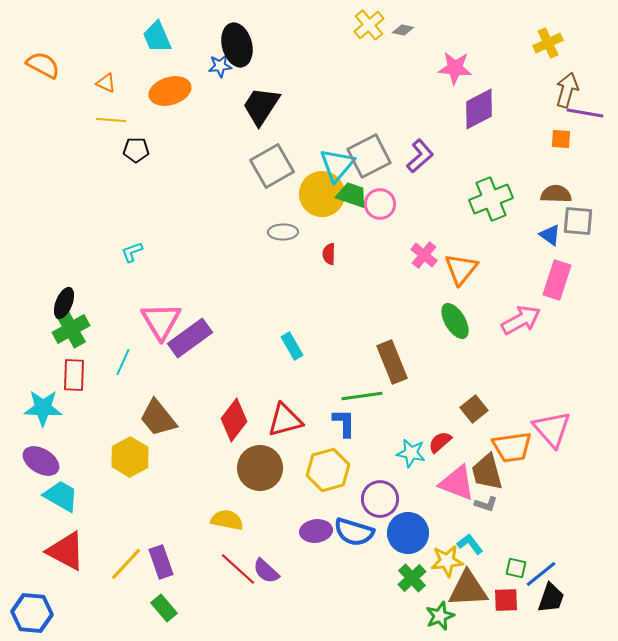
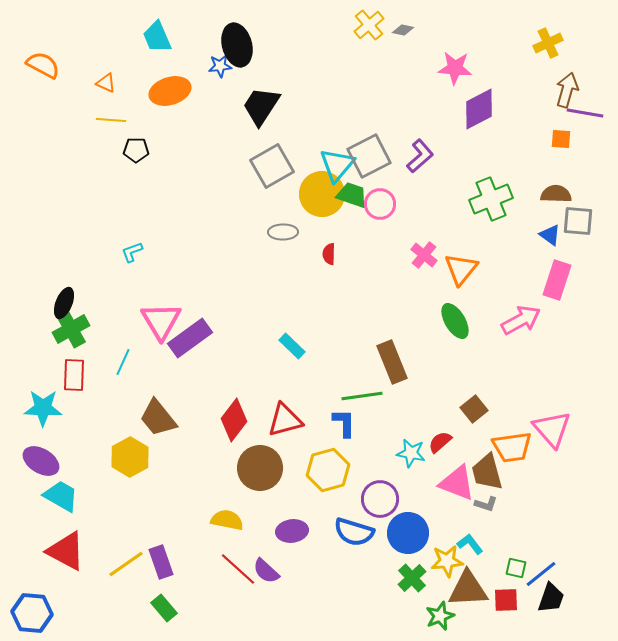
cyan rectangle at (292, 346): rotated 16 degrees counterclockwise
purple ellipse at (316, 531): moved 24 px left
yellow line at (126, 564): rotated 12 degrees clockwise
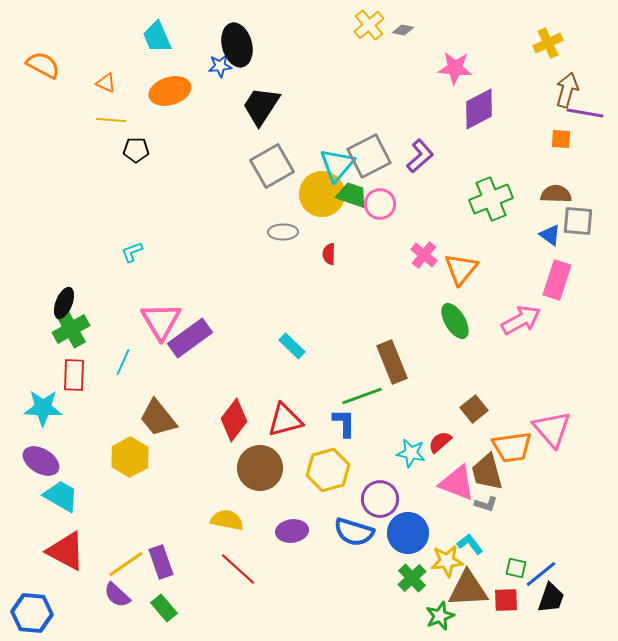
green line at (362, 396): rotated 12 degrees counterclockwise
purple semicircle at (266, 571): moved 149 px left, 24 px down
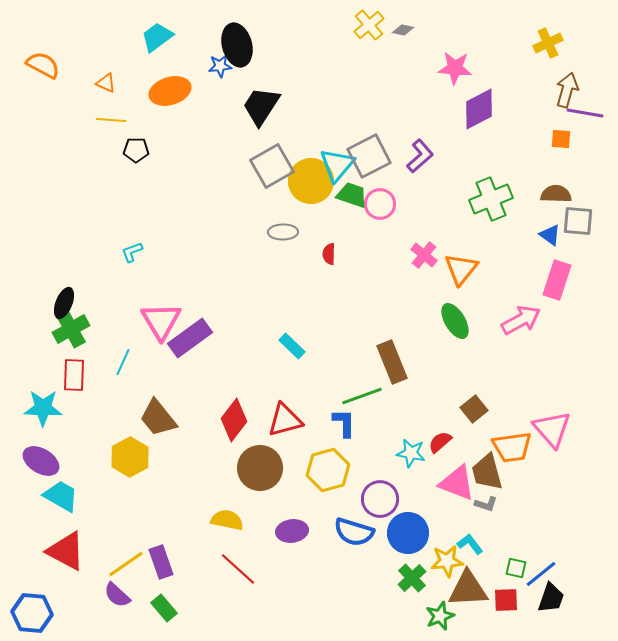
cyan trapezoid at (157, 37): rotated 76 degrees clockwise
yellow circle at (322, 194): moved 11 px left, 13 px up
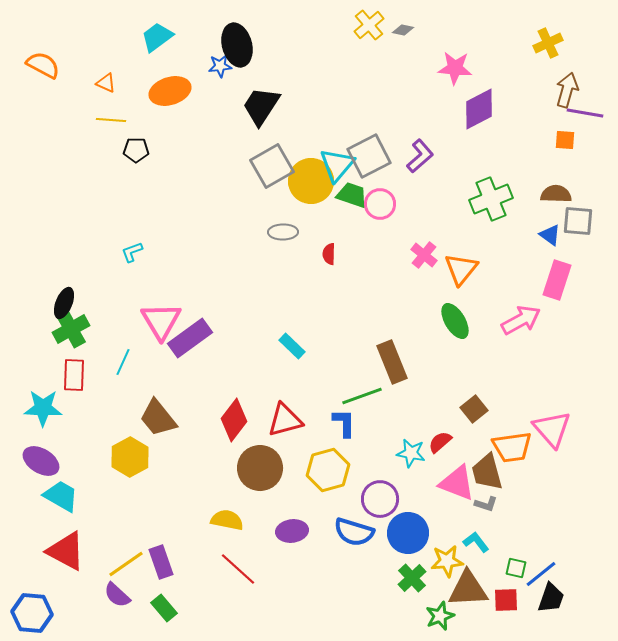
orange square at (561, 139): moved 4 px right, 1 px down
cyan L-shape at (470, 544): moved 6 px right, 2 px up
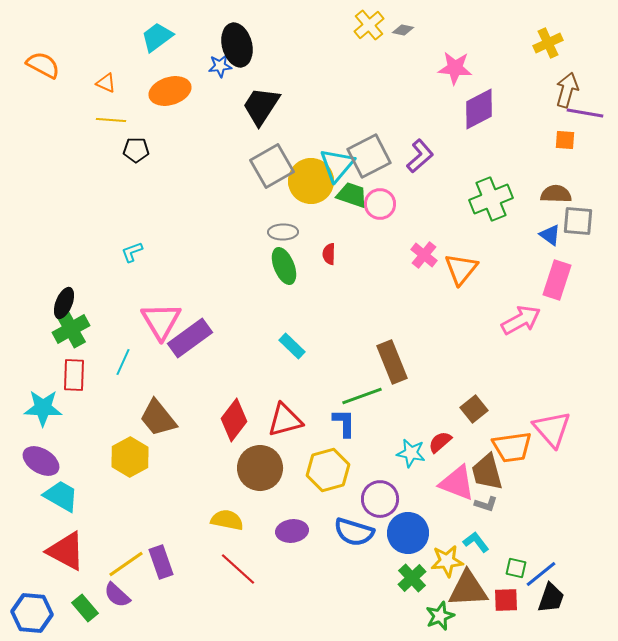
green ellipse at (455, 321): moved 171 px left, 55 px up; rotated 9 degrees clockwise
green rectangle at (164, 608): moved 79 px left
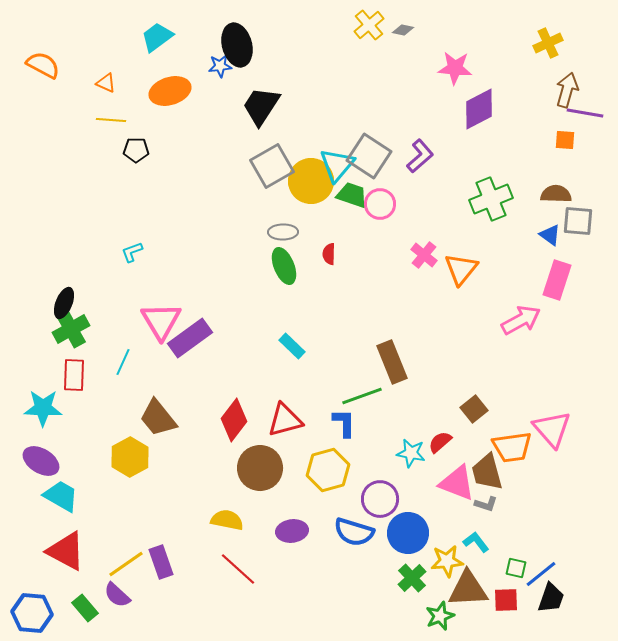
gray square at (369, 156): rotated 30 degrees counterclockwise
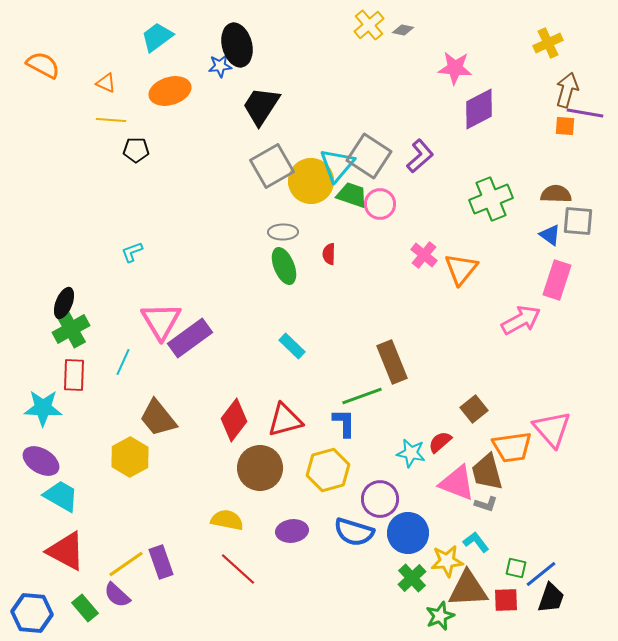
orange square at (565, 140): moved 14 px up
